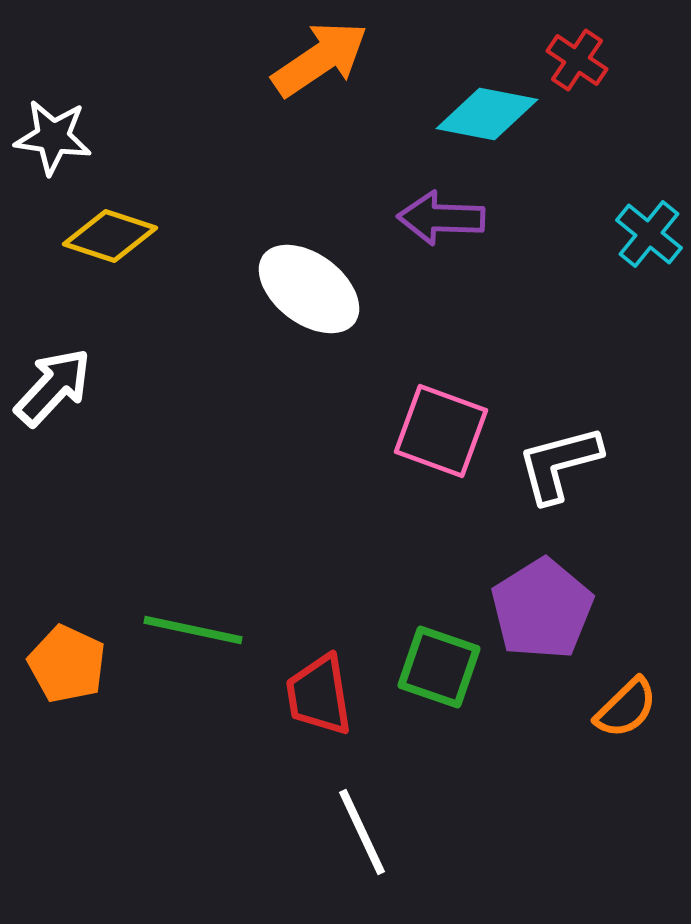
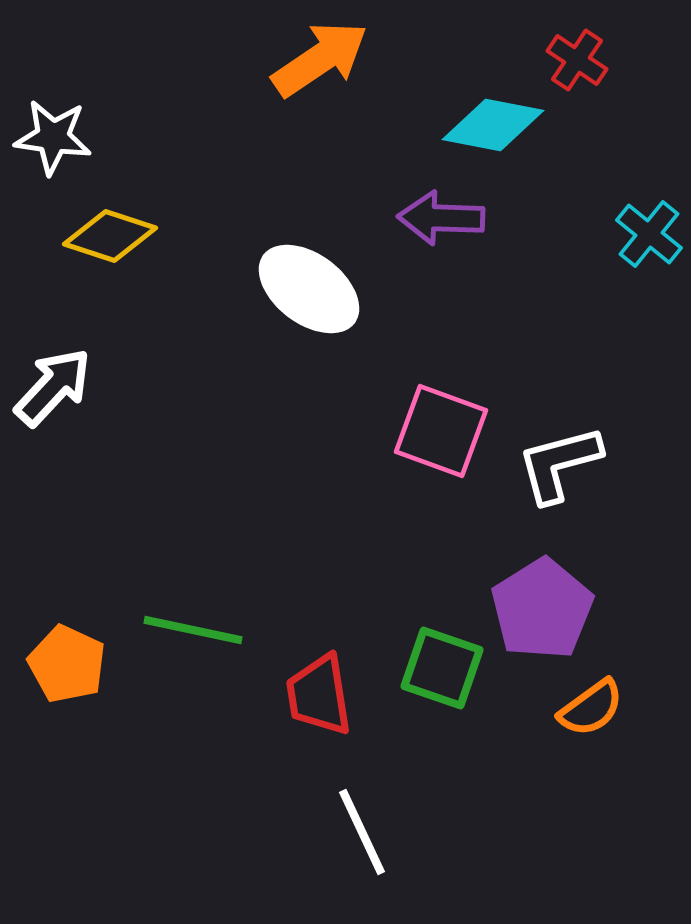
cyan diamond: moved 6 px right, 11 px down
green square: moved 3 px right, 1 px down
orange semicircle: moved 35 px left; rotated 8 degrees clockwise
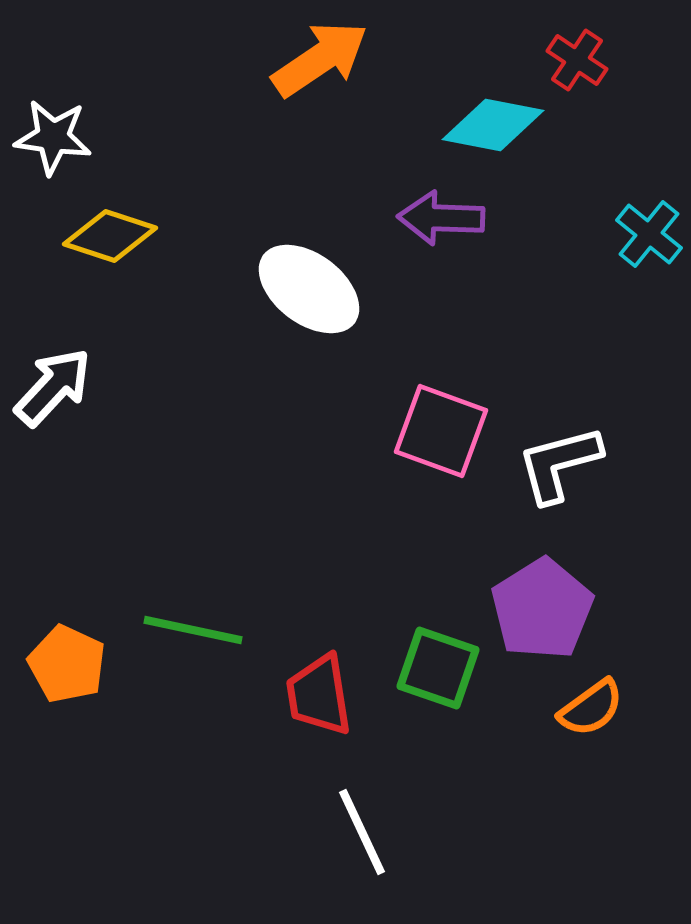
green square: moved 4 px left
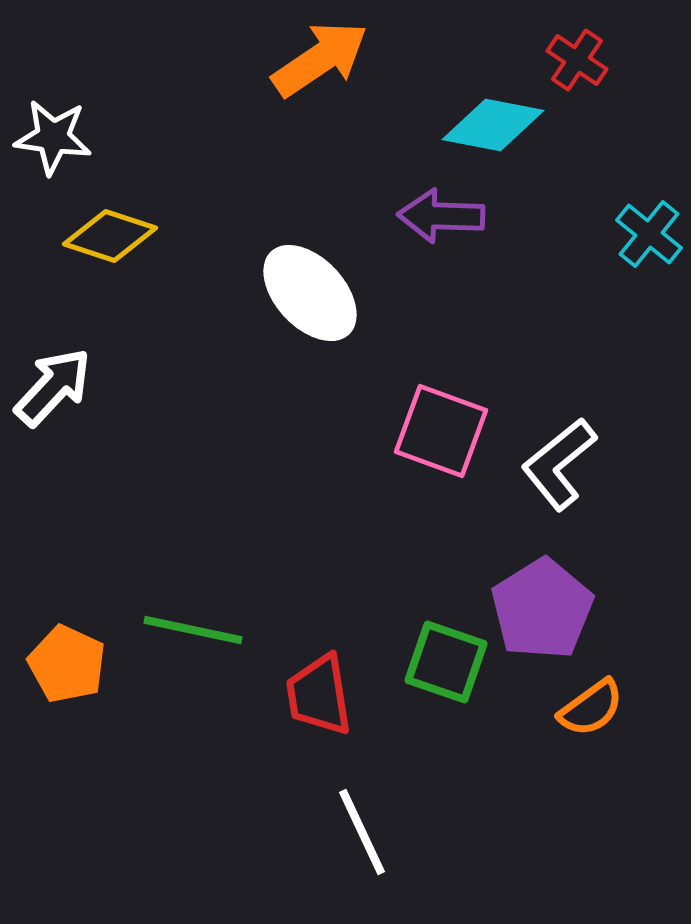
purple arrow: moved 2 px up
white ellipse: moved 1 px right, 4 px down; rotated 10 degrees clockwise
white L-shape: rotated 24 degrees counterclockwise
green square: moved 8 px right, 6 px up
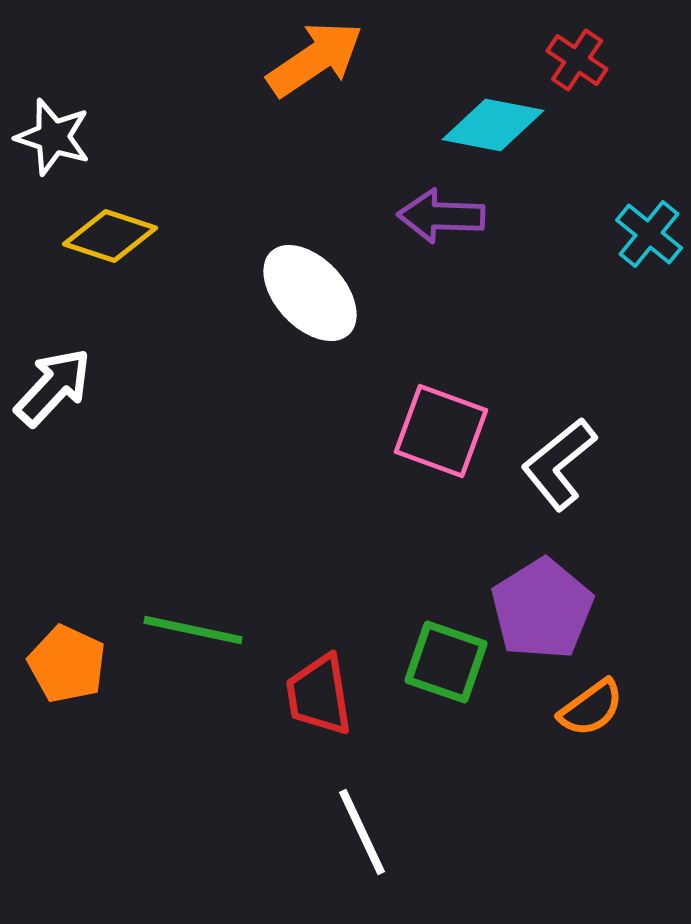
orange arrow: moved 5 px left
white star: rotated 10 degrees clockwise
